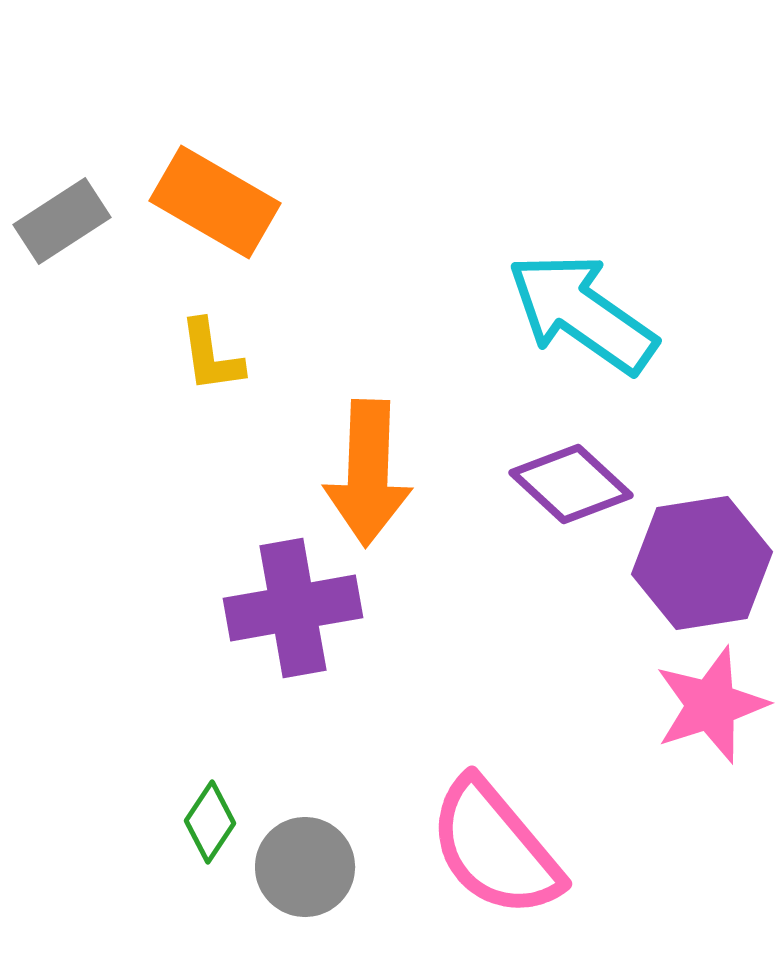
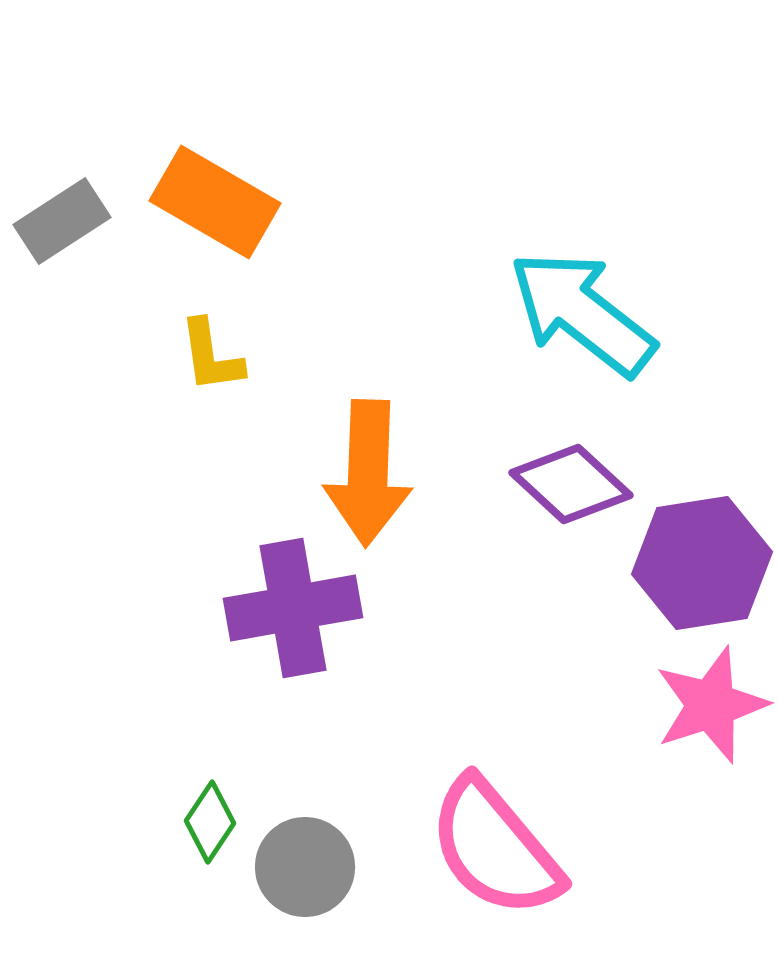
cyan arrow: rotated 3 degrees clockwise
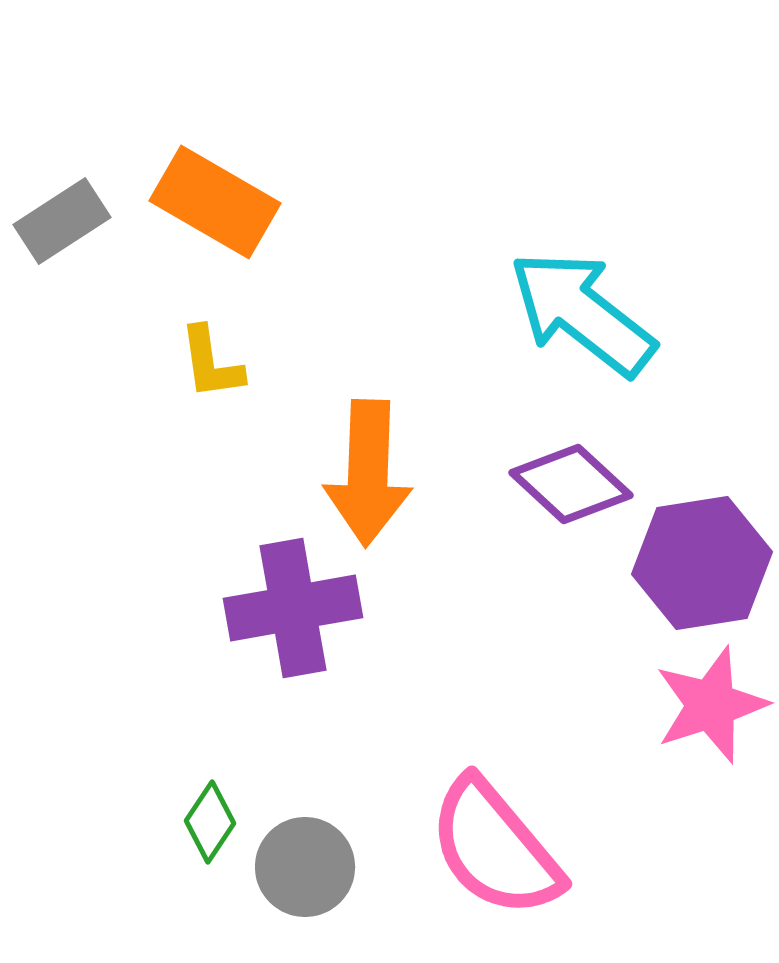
yellow L-shape: moved 7 px down
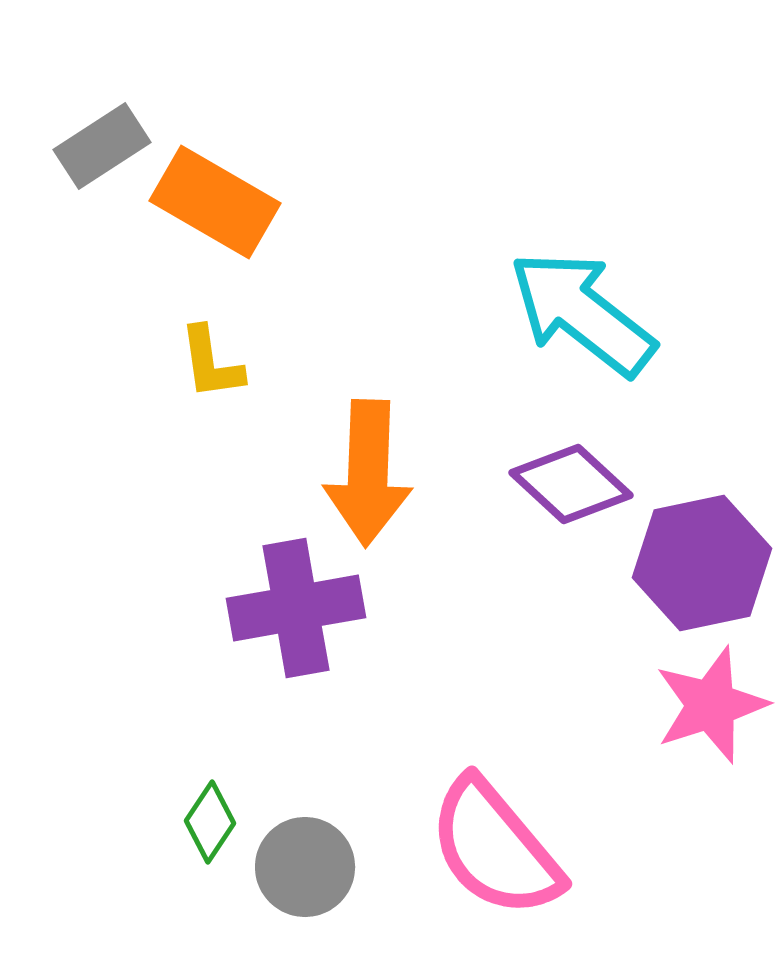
gray rectangle: moved 40 px right, 75 px up
purple hexagon: rotated 3 degrees counterclockwise
purple cross: moved 3 px right
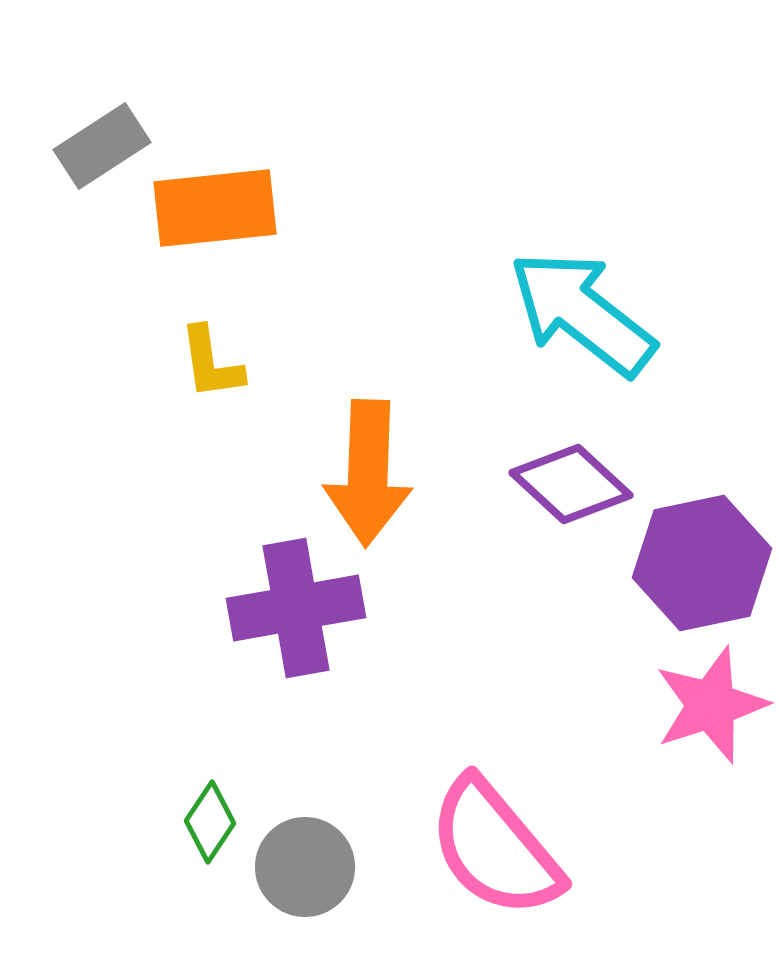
orange rectangle: moved 6 px down; rotated 36 degrees counterclockwise
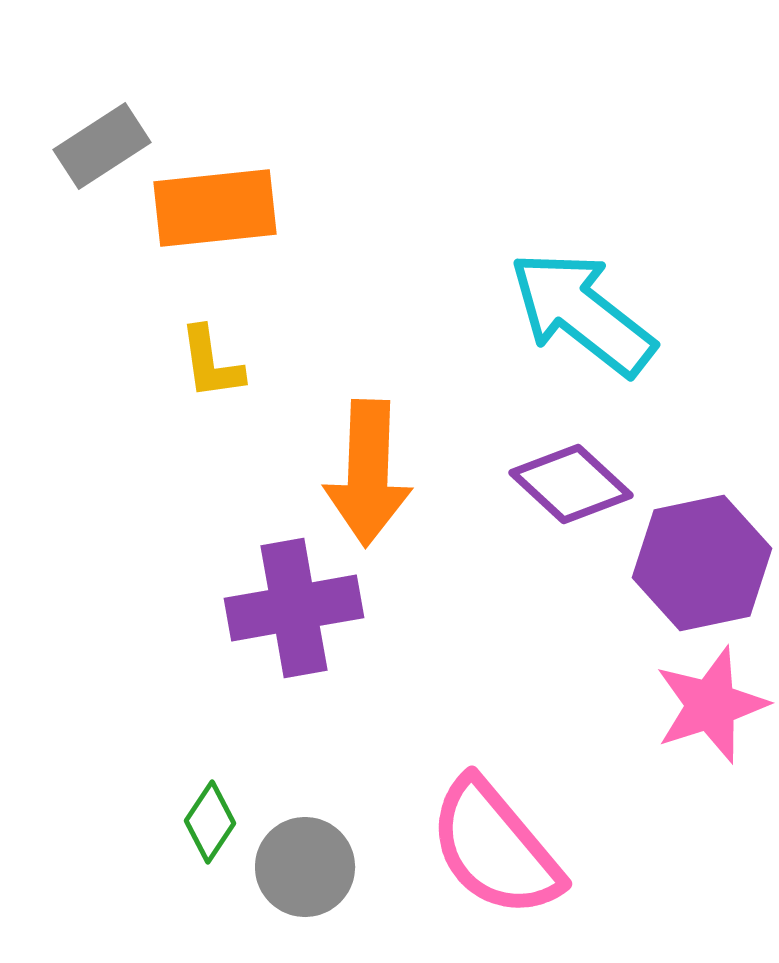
purple cross: moved 2 px left
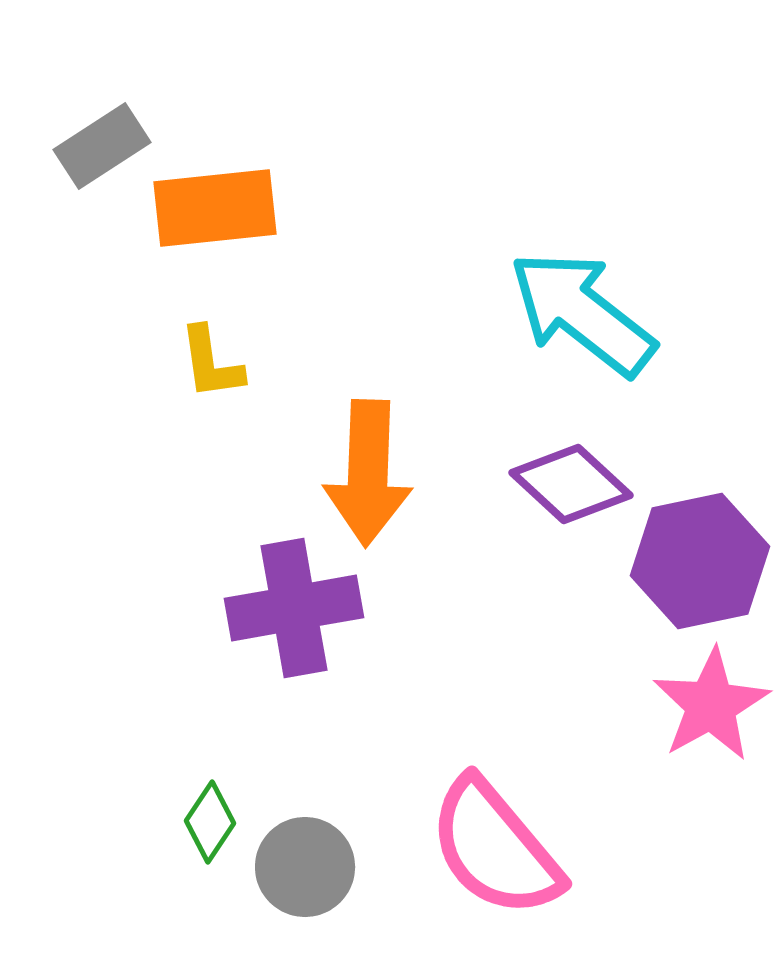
purple hexagon: moved 2 px left, 2 px up
pink star: rotated 11 degrees counterclockwise
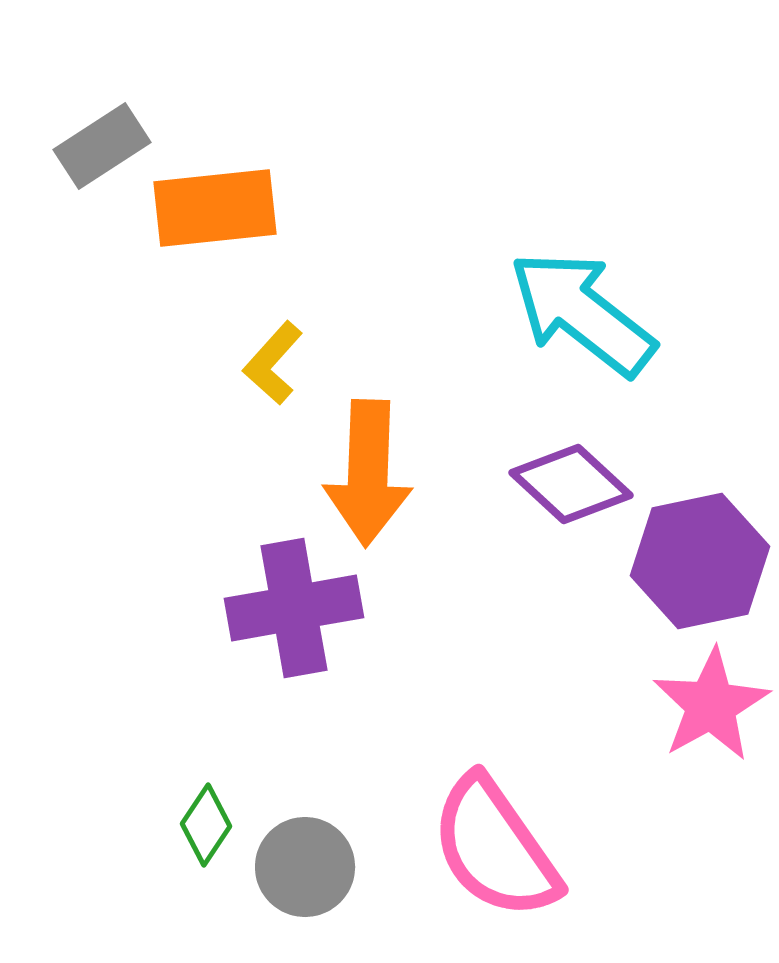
yellow L-shape: moved 62 px right; rotated 50 degrees clockwise
green diamond: moved 4 px left, 3 px down
pink semicircle: rotated 5 degrees clockwise
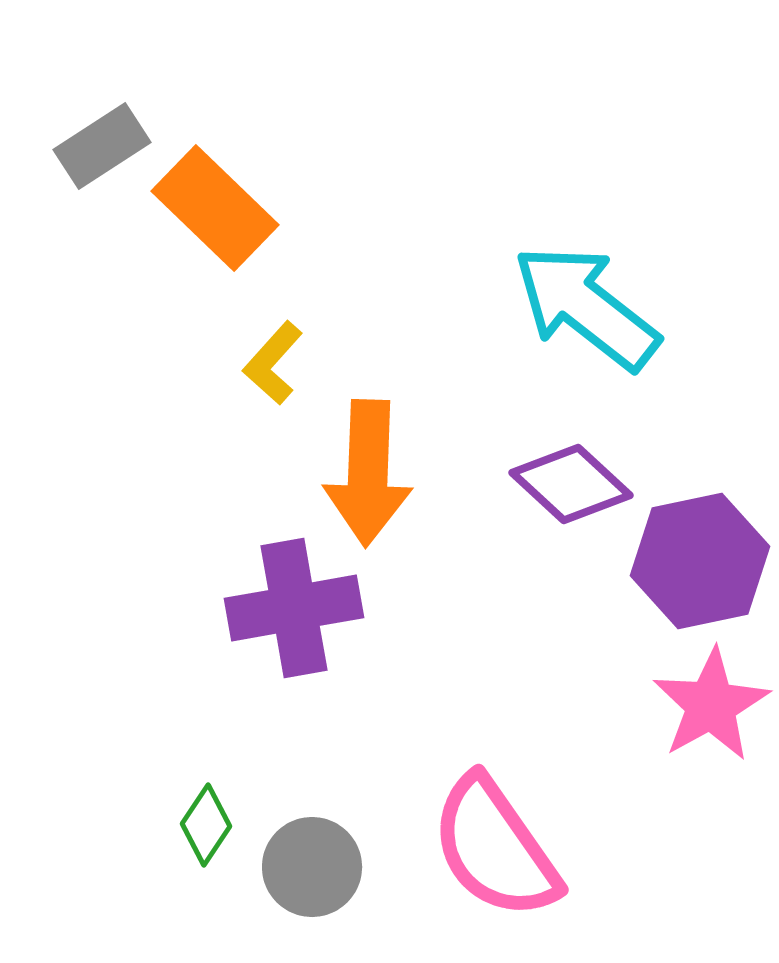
orange rectangle: rotated 50 degrees clockwise
cyan arrow: moved 4 px right, 6 px up
gray circle: moved 7 px right
